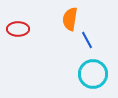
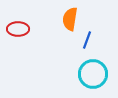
blue line: rotated 48 degrees clockwise
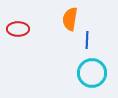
blue line: rotated 18 degrees counterclockwise
cyan circle: moved 1 px left, 1 px up
